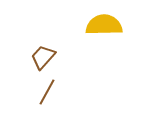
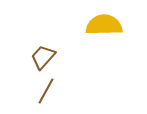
brown line: moved 1 px left, 1 px up
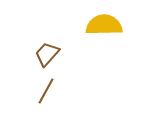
brown trapezoid: moved 4 px right, 3 px up
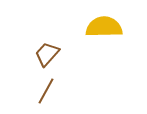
yellow semicircle: moved 2 px down
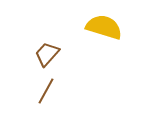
yellow semicircle: rotated 18 degrees clockwise
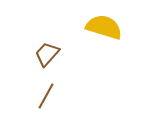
brown line: moved 5 px down
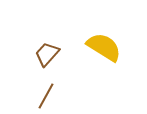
yellow semicircle: moved 20 px down; rotated 15 degrees clockwise
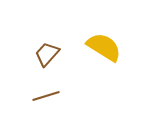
brown line: rotated 44 degrees clockwise
